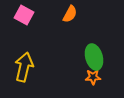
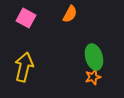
pink square: moved 2 px right, 3 px down
orange star: rotated 14 degrees counterclockwise
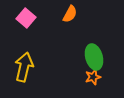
pink square: rotated 12 degrees clockwise
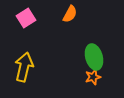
pink square: rotated 18 degrees clockwise
